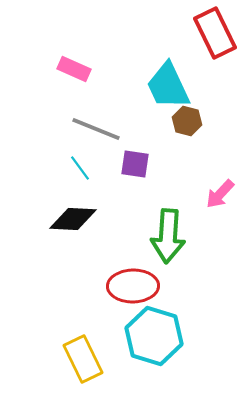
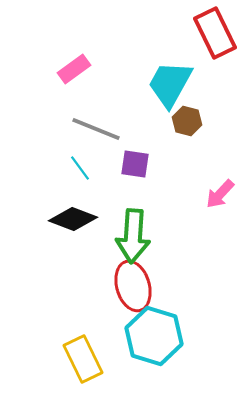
pink rectangle: rotated 60 degrees counterclockwise
cyan trapezoid: moved 2 px right, 2 px up; rotated 54 degrees clockwise
black diamond: rotated 18 degrees clockwise
green arrow: moved 35 px left
red ellipse: rotated 75 degrees clockwise
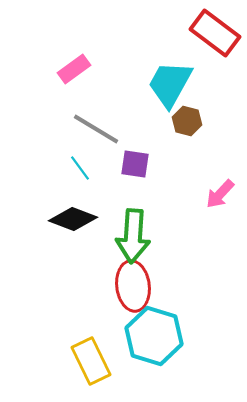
red rectangle: rotated 27 degrees counterclockwise
gray line: rotated 9 degrees clockwise
red ellipse: rotated 9 degrees clockwise
yellow rectangle: moved 8 px right, 2 px down
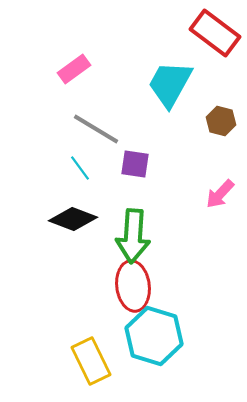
brown hexagon: moved 34 px right
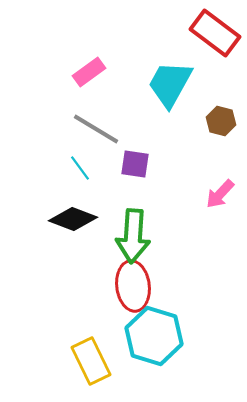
pink rectangle: moved 15 px right, 3 px down
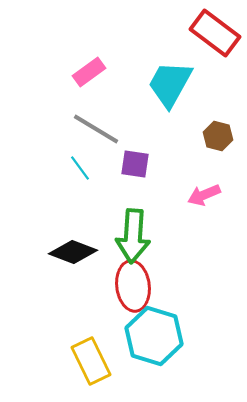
brown hexagon: moved 3 px left, 15 px down
pink arrow: moved 16 px left, 1 px down; rotated 24 degrees clockwise
black diamond: moved 33 px down
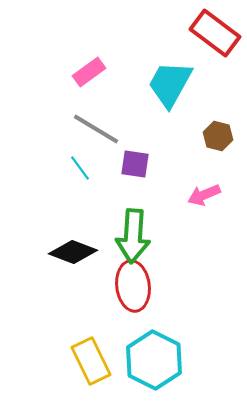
cyan hexagon: moved 24 px down; rotated 10 degrees clockwise
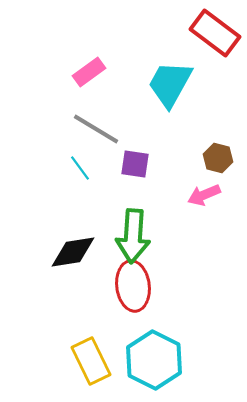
brown hexagon: moved 22 px down
black diamond: rotated 30 degrees counterclockwise
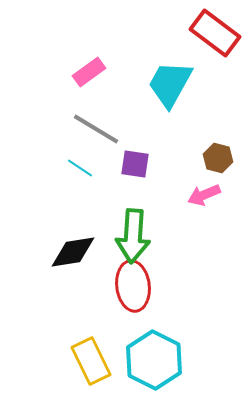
cyan line: rotated 20 degrees counterclockwise
